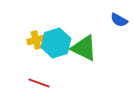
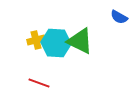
blue semicircle: moved 3 px up
cyan hexagon: rotated 20 degrees clockwise
green triangle: moved 4 px left, 7 px up
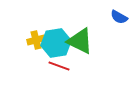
cyan hexagon: rotated 12 degrees counterclockwise
red line: moved 20 px right, 17 px up
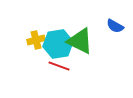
blue semicircle: moved 4 px left, 9 px down
cyan hexagon: moved 2 px right, 1 px down
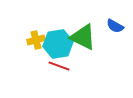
green triangle: moved 3 px right, 4 px up
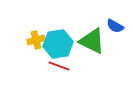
green triangle: moved 9 px right, 4 px down
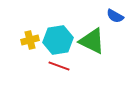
blue semicircle: moved 10 px up
yellow cross: moved 6 px left
cyan hexagon: moved 4 px up
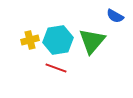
green triangle: rotated 44 degrees clockwise
red line: moved 3 px left, 2 px down
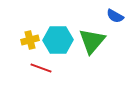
cyan hexagon: rotated 8 degrees clockwise
red line: moved 15 px left
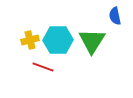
blue semicircle: rotated 48 degrees clockwise
green triangle: rotated 8 degrees counterclockwise
red line: moved 2 px right, 1 px up
